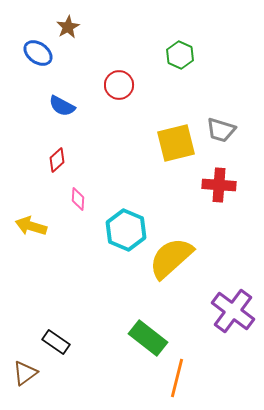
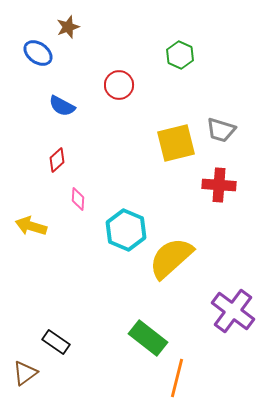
brown star: rotated 10 degrees clockwise
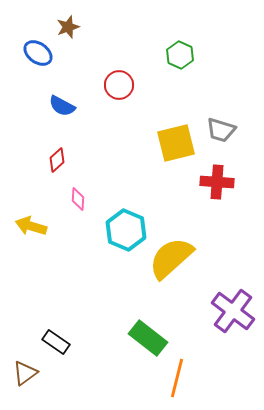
red cross: moved 2 px left, 3 px up
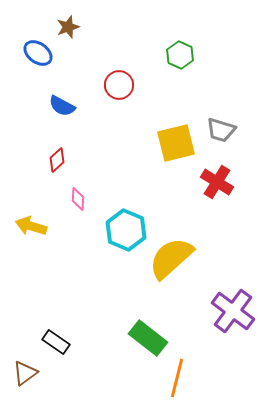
red cross: rotated 28 degrees clockwise
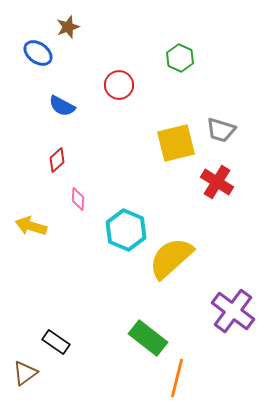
green hexagon: moved 3 px down
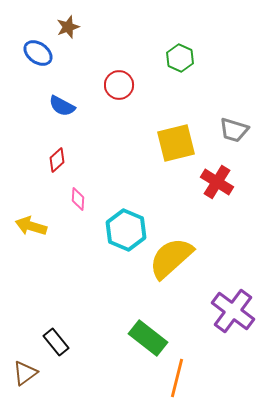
gray trapezoid: moved 13 px right
black rectangle: rotated 16 degrees clockwise
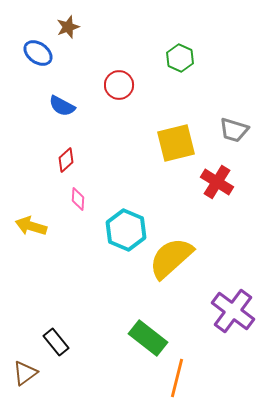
red diamond: moved 9 px right
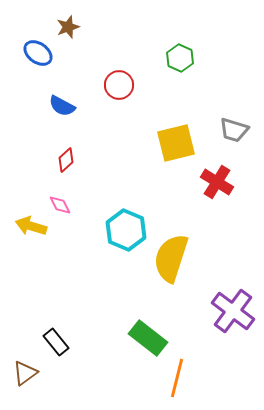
pink diamond: moved 18 px left, 6 px down; rotated 30 degrees counterclockwise
yellow semicircle: rotated 30 degrees counterclockwise
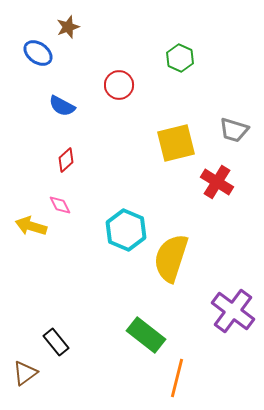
green rectangle: moved 2 px left, 3 px up
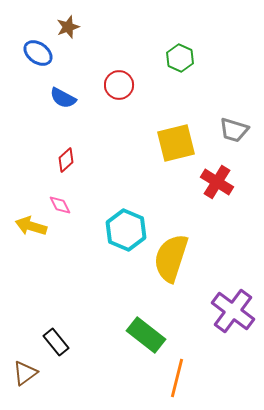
blue semicircle: moved 1 px right, 8 px up
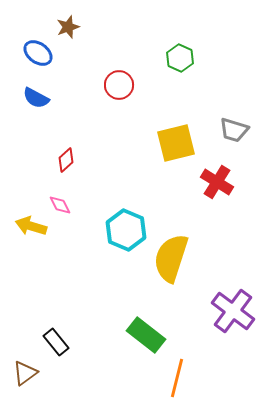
blue semicircle: moved 27 px left
